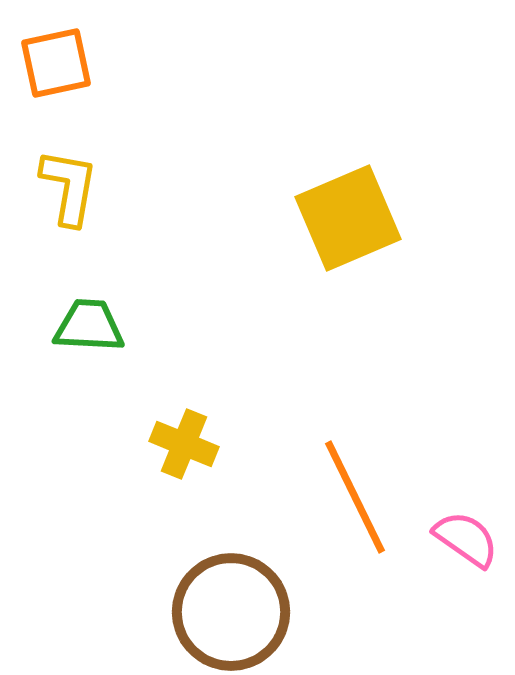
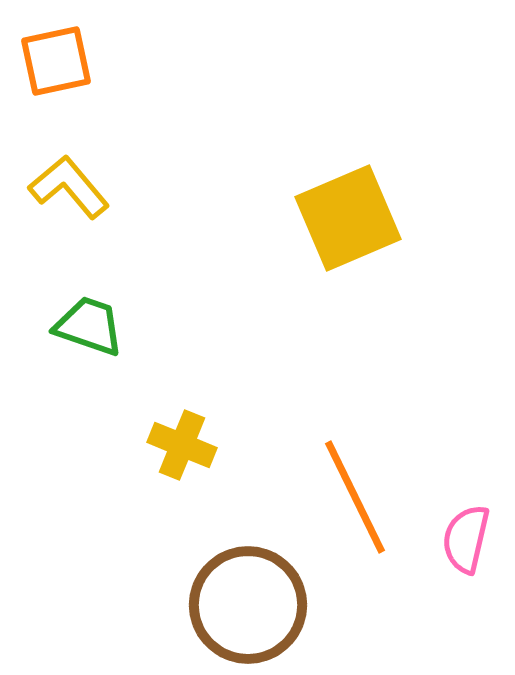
orange square: moved 2 px up
yellow L-shape: rotated 50 degrees counterclockwise
green trapezoid: rotated 16 degrees clockwise
yellow cross: moved 2 px left, 1 px down
pink semicircle: rotated 112 degrees counterclockwise
brown circle: moved 17 px right, 7 px up
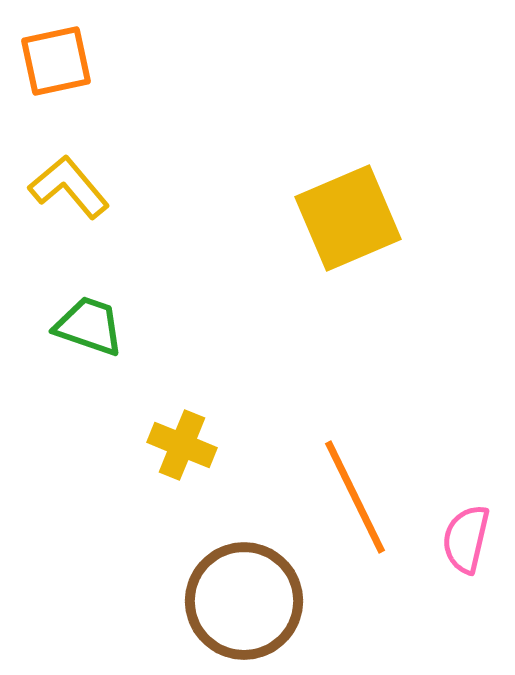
brown circle: moved 4 px left, 4 px up
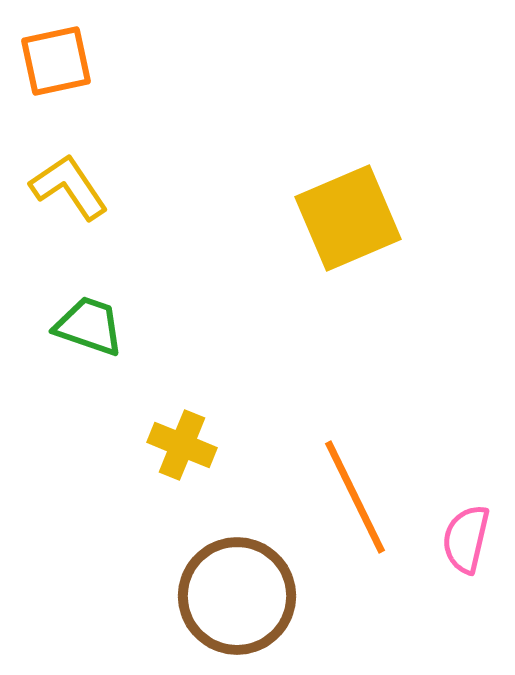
yellow L-shape: rotated 6 degrees clockwise
brown circle: moved 7 px left, 5 px up
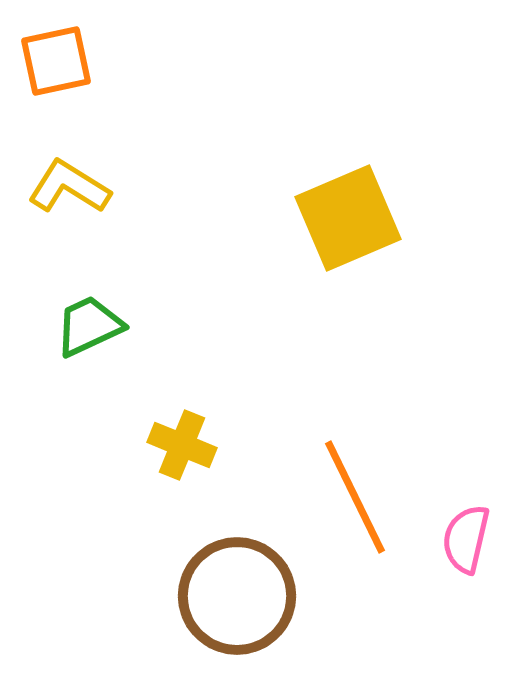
yellow L-shape: rotated 24 degrees counterclockwise
green trapezoid: rotated 44 degrees counterclockwise
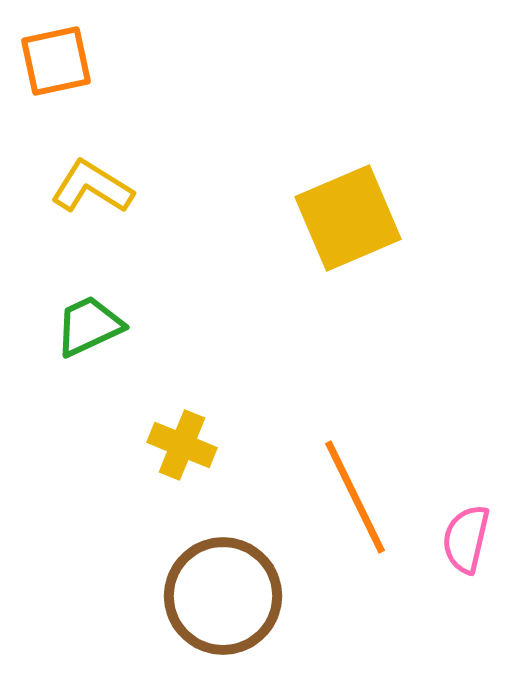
yellow L-shape: moved 23 px right
brown circle: moved 14 px left
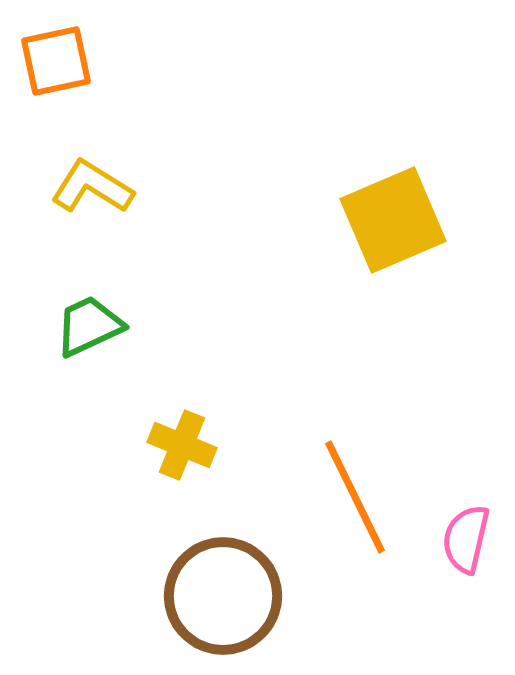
yellow square: moved 45 px right, 2 px down
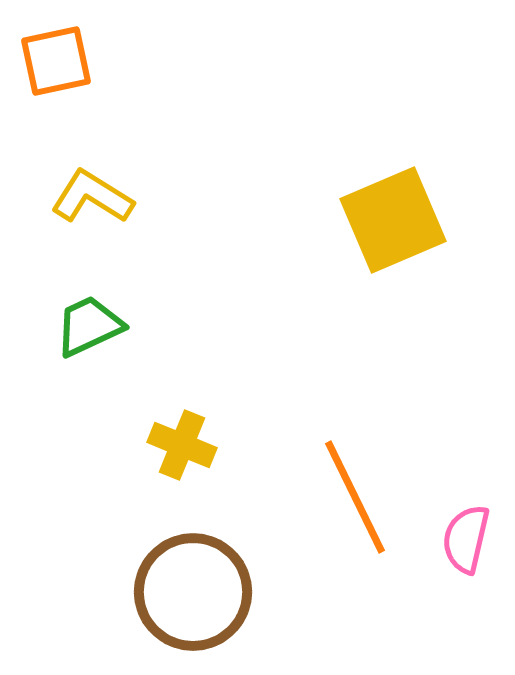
yellow L-shape: moved 10 px down
brown circle: moved 30 px left, 4 px up
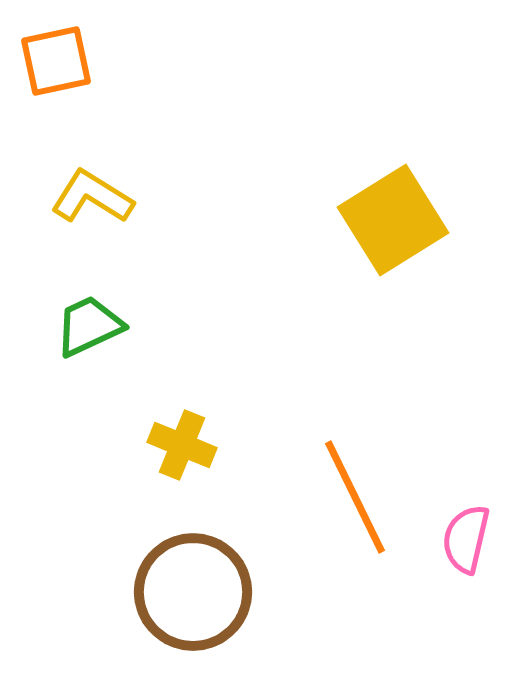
yellow square: rotated 9 degrees counterclockwise
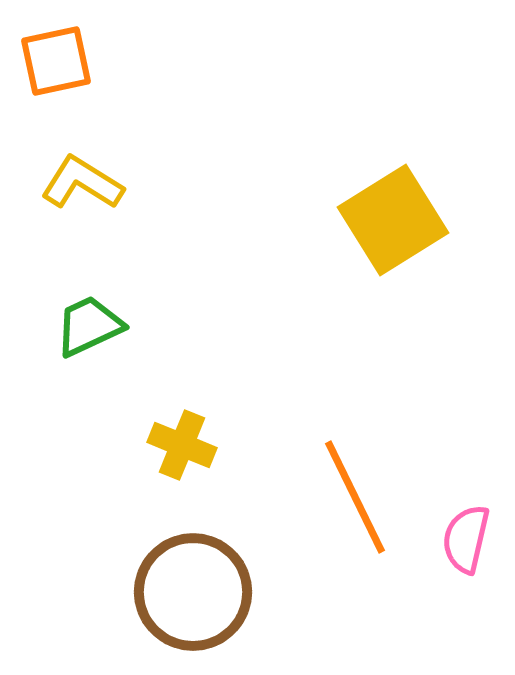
yellow L-shape: moved 10 px left, 14 px up
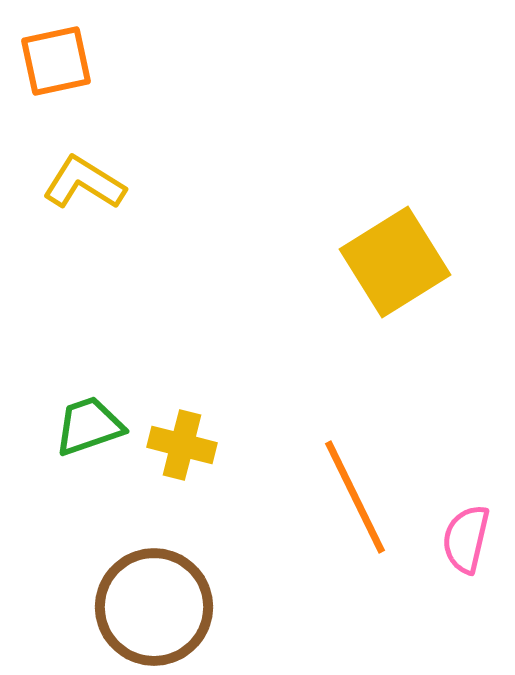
yellow L-shape: moved 2 px right
yellow square: moved 2 px right, 42 px down
green trapezoid: moved 100 px down; rotated 6 degrees clockwise
yellow cross: rotated 8 degrees counterclockwise
brown circle: moved 39 px left, 15 px down
